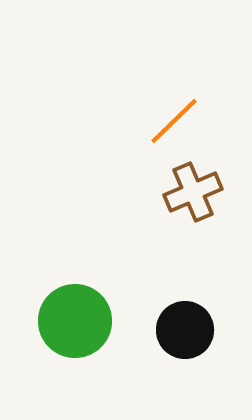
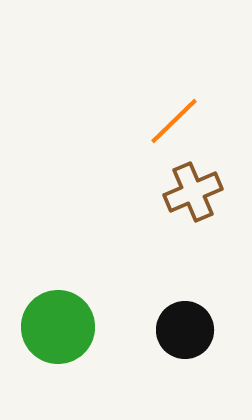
green circle: moved 17 px left, 6 px down
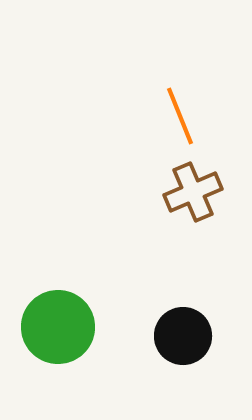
orange line: moved 6 px right, 5 px up; rotated 68 degrees counterclockwise
black circle: moved 2 px left, 6 px down
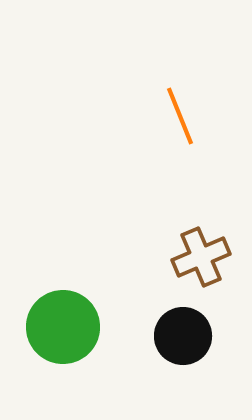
brown cross: moved 8 px right, 65 px down
green circle: moved 5 px right
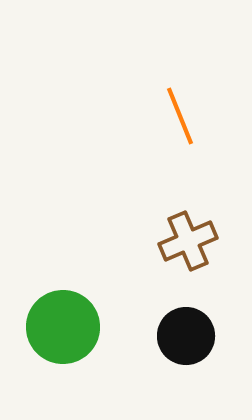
brown cross: moved 13 px left, 16 px up
black circle: moved 3 px right
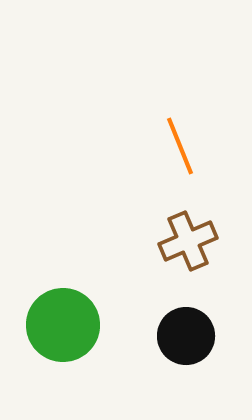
orange line: moved 30 px down
green circle: moved 2 px up
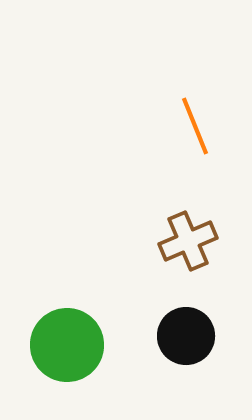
orange line: moved 15 px right, 20 px up
green circle: moved 4 px right, 20 px down
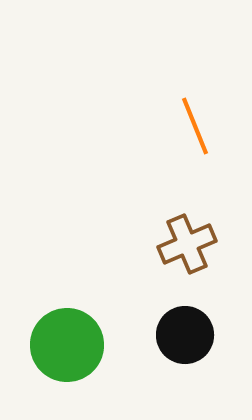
brown cross: moved 1 px left, 3 px down
black circle: moved 1 px left, 1 px up
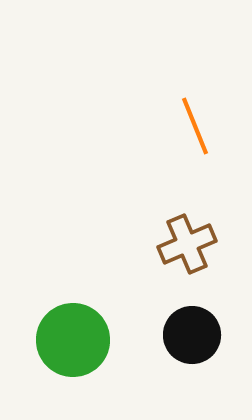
black circle: moved 7 px right
green circle: moved 6 px right, 5 px up
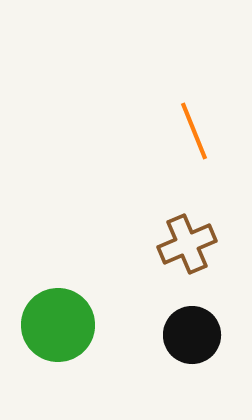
orange line: moved 1 px left, 5 px down
green circle: moved 15 px left, 15 px up
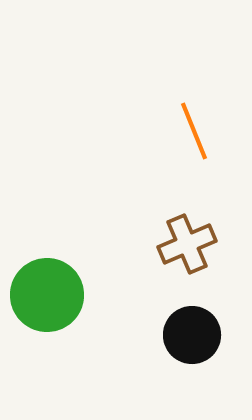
green circle: moved 11 px left, 30 px up
